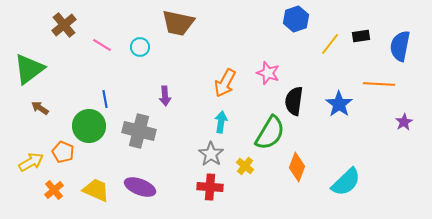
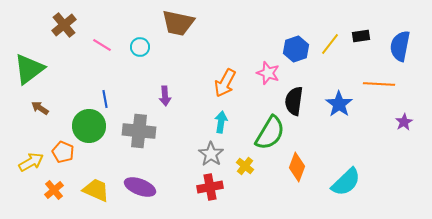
blue hexagon: moved 30 px down
gray cross: rotated 8 degrees counterclockwise
red cross: rotated 15 degrees counterclockwise
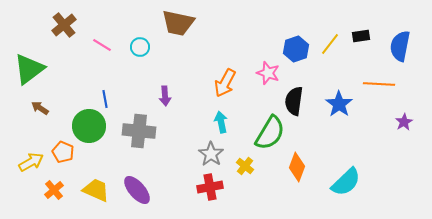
cyan arrow: rotated 20 degrees counterclockwise
purple ellipse: moved 3 px left, 3 px down; rotated 28 degrees clockwise
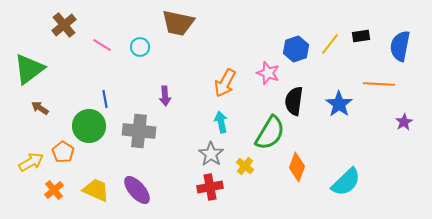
orange pentagon: rotated 10 degrees clockwise
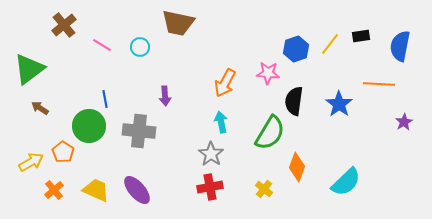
pink star: rotated 15 degrees counterclockwise
yellow cross: moved 19 px right, 23 px down
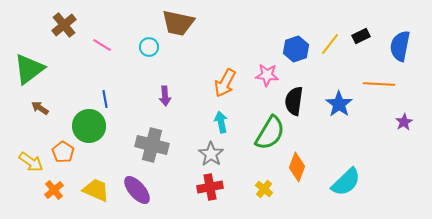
black rectangle: rotated 18 degrees counterclockwise
cyan circle: moved 9 px right
pink star: moved 1 px left, 2 px down
gray cross: moved 13 px right, 14 px down; rotated 8 degrees clockwise
yellow arrow: rotated 65 degrees clockwise
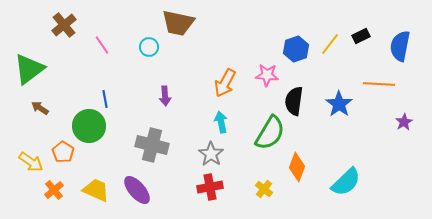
pink line: rotated 24 degrees clockwise
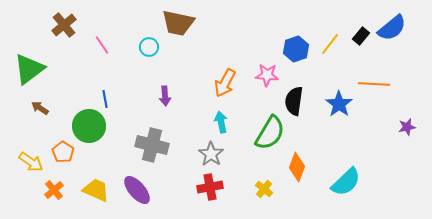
black rectangle: rotated 24 degrees counterclockwise
blue semicircle: moved 8 px left, 18 px up; rotated 140 degrees counterclockwise
orange line: moved 5 px left
purple star: moved 3 px right, 5 px down; rotated 18 degrees clockwise
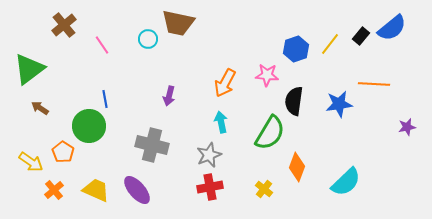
cyan circle: moved 1 px left, 8 px up
purple arrow: moved 4 px right; rotated 18 degrees clockwise
blue star: rotated 28 degrees clockwise
gray star: moved 2 px left, 1 px down; rotated 15 degrees clockwise
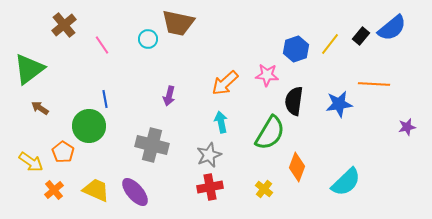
orange arrow: rotated 20 degrees clockwise
purple ellipse: moved 2 px left, 2 px down
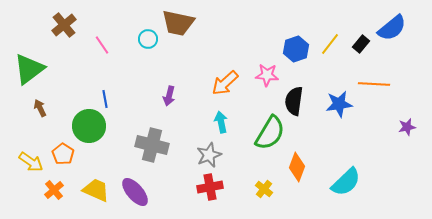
black rectangle: moved 8 px down
brown arrow: rotated 30 degrees clockwise
orange pentagon: moved 2 px down
